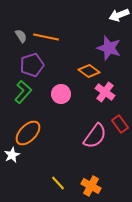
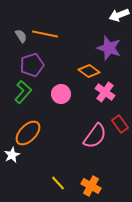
orange line: moved 1 px left, 3 px up
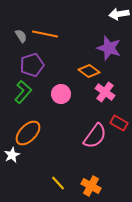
white arrow: moved 1 px up; rotated 12 degrees clockwise
red rectangle: moved 1 px left, 1 px up; rotated 24 degrees counterclockwise
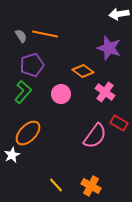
orange diamond: moved 6 px left
yellow line: moved 2 px left, 2 px down
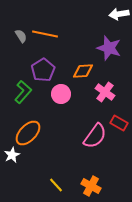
purple pentagon: moved 11 px right, 5 px down; rotated 15 degrees counterclockwise
orange diamond: rotated 40 degrees counterclockwise
